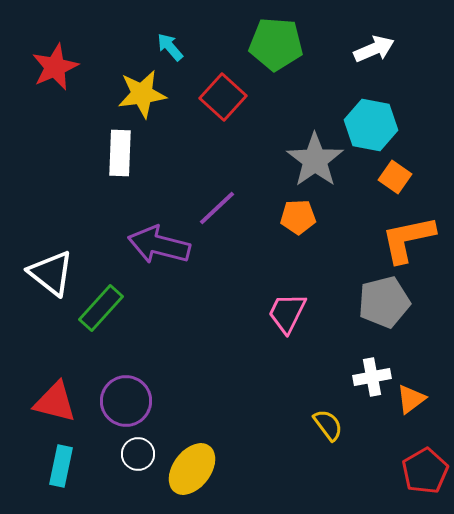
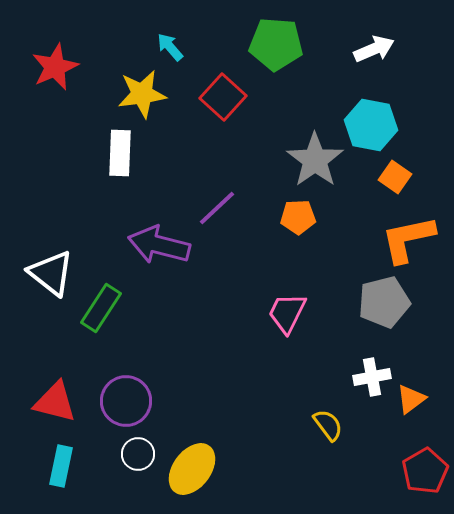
green rectangle: rotated 9 degrees counterclockwise
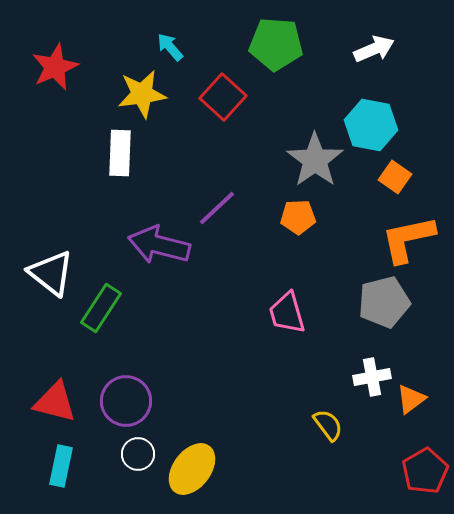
pink trapezoid: rotated 42 degrees counterclockwise
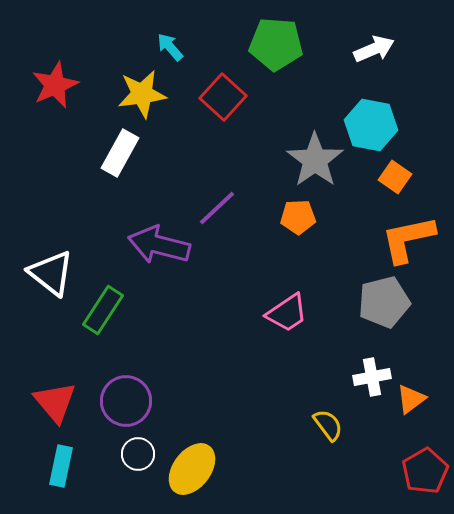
red star: moved 18 px down
white rectangle: rotated 27 degrees clockwise
green rectangle: moved 2 px right, 2 px down
pink trapezoid: rotated 108 degrees counterclockwise
red triangle: rotated 36 degrees clockwise
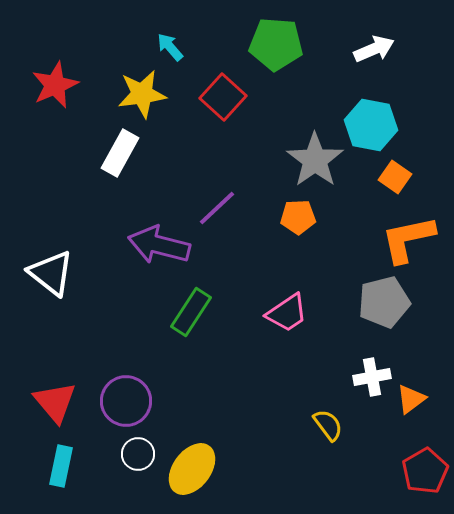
green rectangle: moved 88 px right, 2 px down
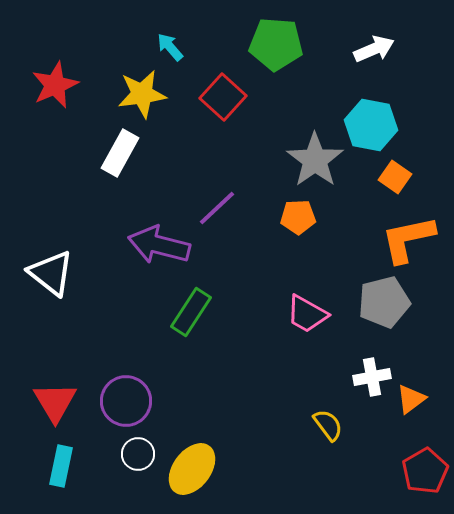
pink trapezoid: moved 20 px right, 1 px down; rotated 63 degrees clockwise
red triangle: rotated 9 degrees clockwise
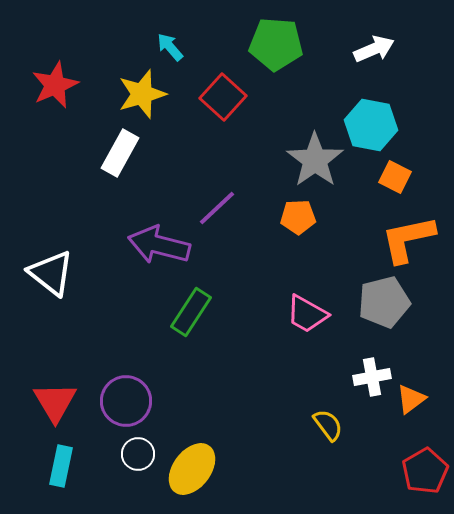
yellow star: rotated 9 degrees counterclockwise
orange square: rotated 8 degrees counterclockwise
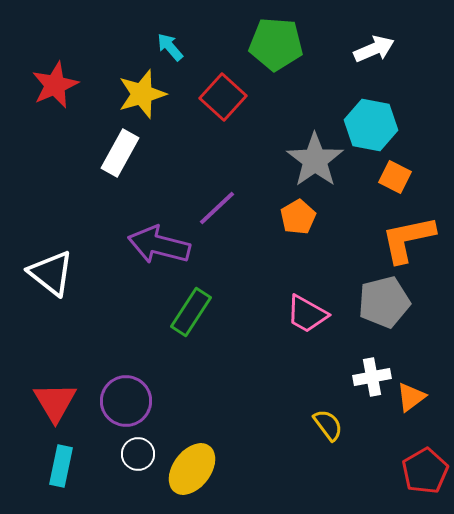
orange pentagon: rotated 28 degrees counterclockwise
orange triangle: moved 2 px up
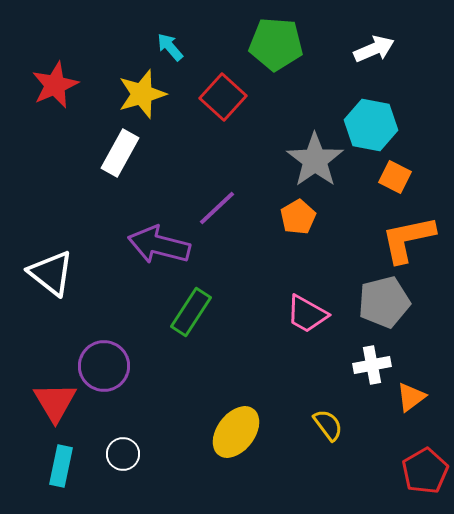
white cross: moved 12 px up
purple circle: moved 22 px left, 35 px up
white circle: moved 15 px left
yellow ellipse: moved 44 px right, 37 px up
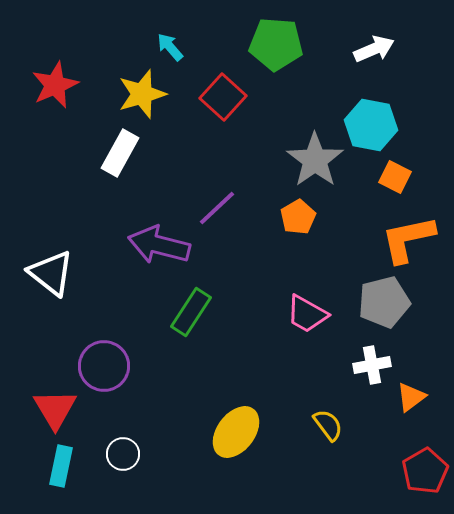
red triangle: moved 7 px down
